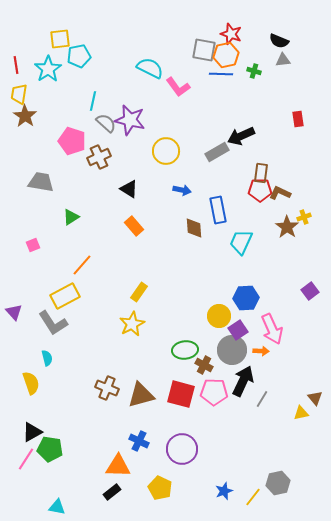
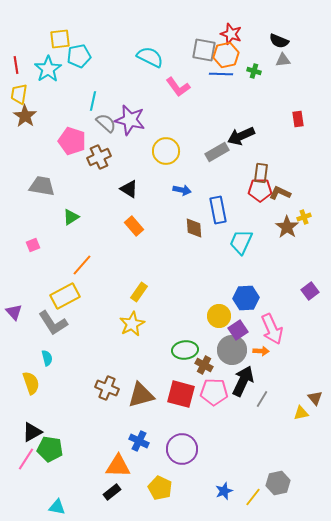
cyan semicircle at (150, 68): moved 11 px up
gray trapezoid at (41, 182): moved 1 px right, 4 px down
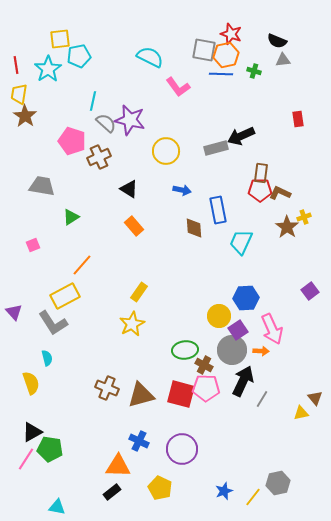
black semicircle at (279, 41): moved 2 px left
gray rectangle at (217, 152): moved 1 px left, 4 px up; rotated 15 degrees clockwise
pink pentagon at (214, 392): moved 8 px left, 4 px up
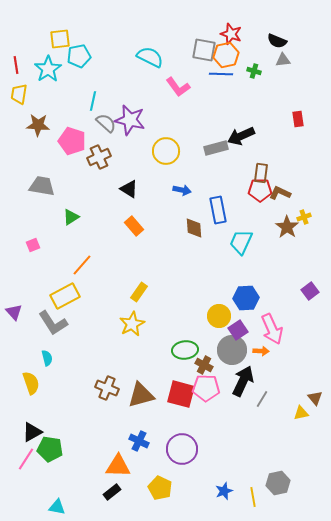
brown star at (25, 116): moved 13 px right, 9 px down; rotated 30 degrees counterclockwise
yellow line at (253, 497): rotated 48 degrees counterclockwise
